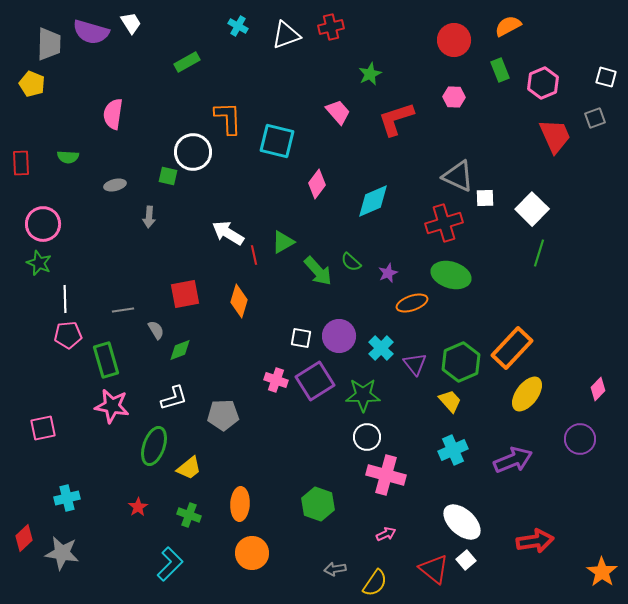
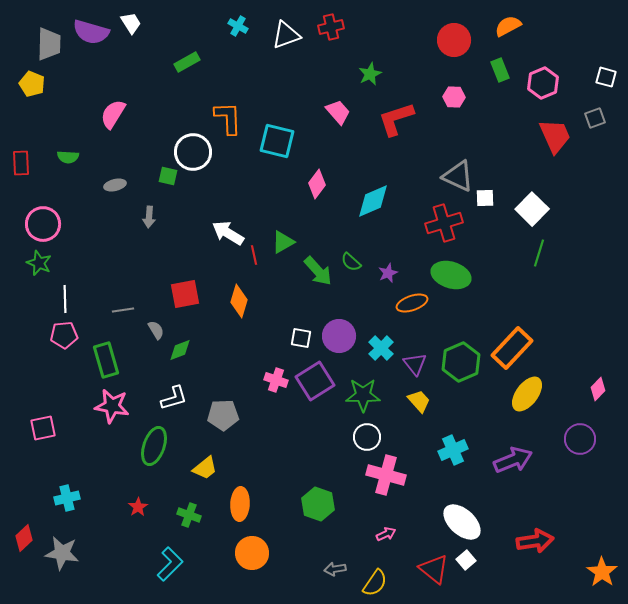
pink semicircle at (113, 114): rotated 24 degrees clockwise
pink pentagon at (68, 335): moved 4 px left
yellow trapezoid at (450, 401): moved 31 px left
yellow trapezoid at (189, 468): moved 16 px right
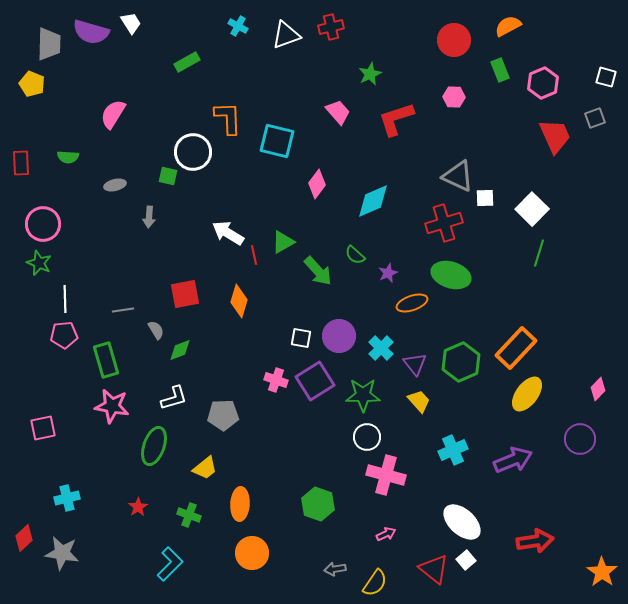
green semicircle at (351, 262): moved 4 px right, 7 px up
orange rectangle at (512, 348): moved 4 px right
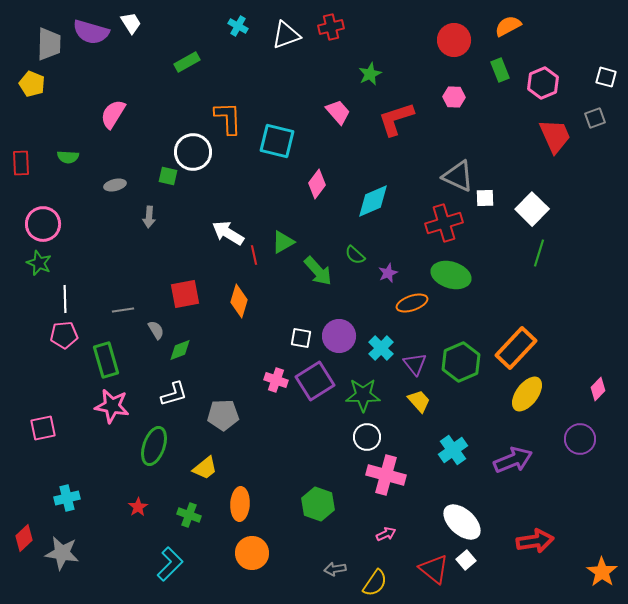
white L-shape at (174, 398): moved 4 px up
cyan cross at (453, 450): rotated 12 degrees counterclockwise
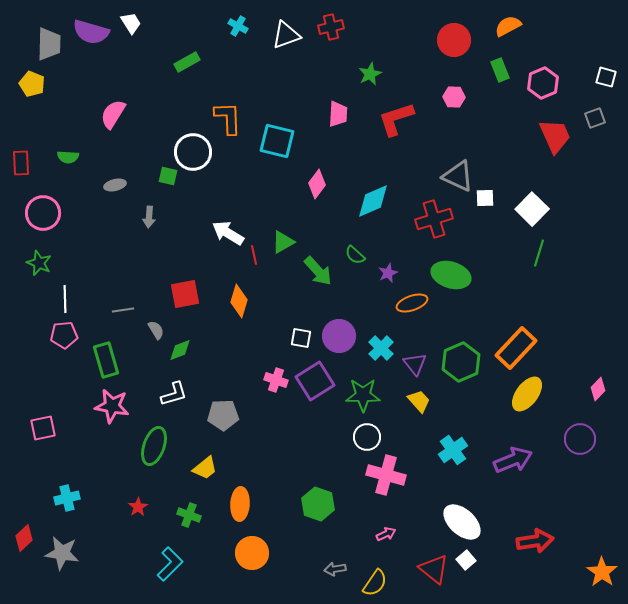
pink trapezoid at (338, 112): moved 2 px down; rotated 44 degrees clockwise
red cross at (444, 223): moved 10 px left, 4 px up
pink circle at (43, 224): moved 11 px up
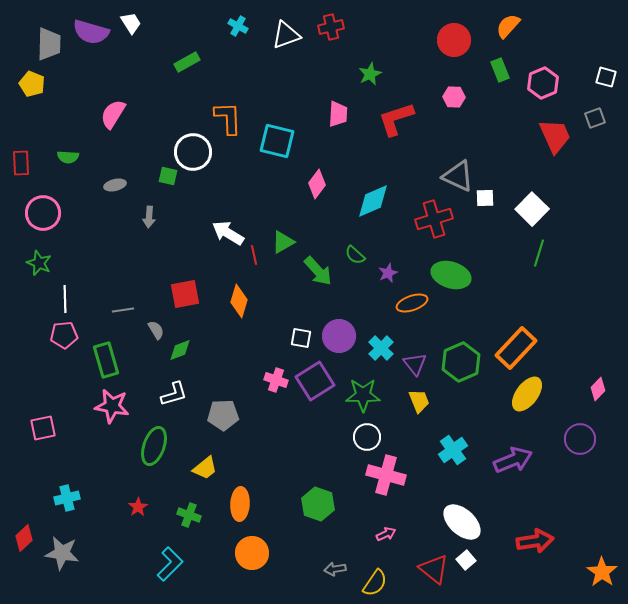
orange semicircle at (508, 26): rotated 20 degrees counterclockwise
yellow trapezoid at (419, 401): rotated 20 degrees clockwise
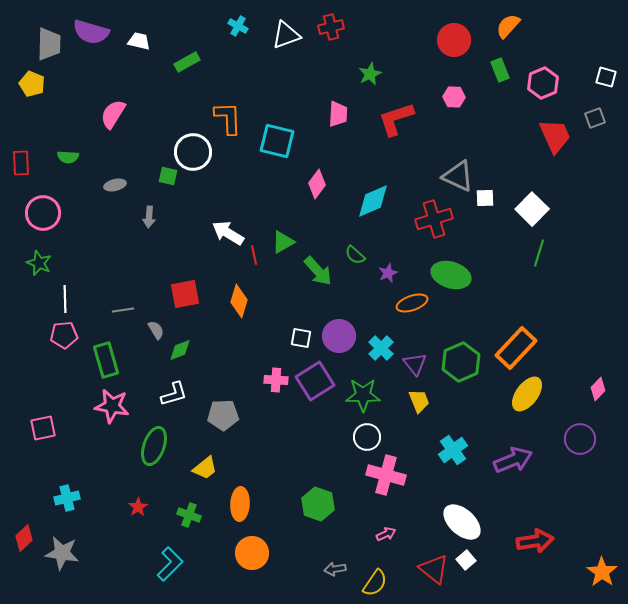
white trapezoid at (131, 23): moved 8 px right, 18 px down; rotated 45 degrees counterclockwise
pink cross at (276, 380): rotated 15 degrees counterclockwise
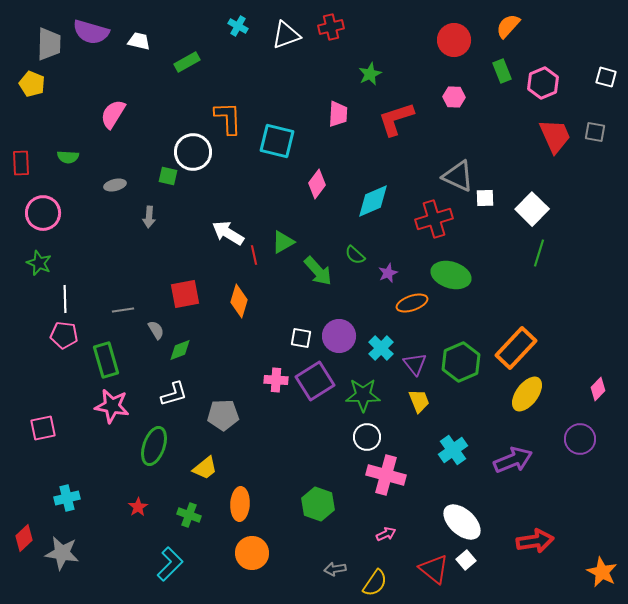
green rectangle at (500, 70): moved 2 px right, 1 px down
gray square at (595, 118): moved 14 px down; rotated 30 degrees clockwise
pink pentagon at (64, 335): rotated 12 degrees clockwise
orange star at (602, 572): rotated 8 degrees counterclockwise
